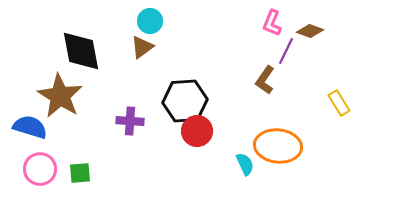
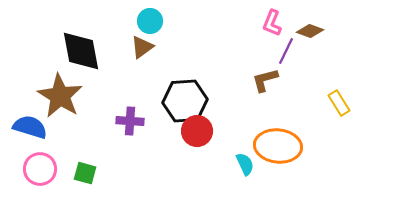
brown L-shape: rotated 40 degrees clockwise
green square: moved 5 px right; rotated 20 degrees clockwise
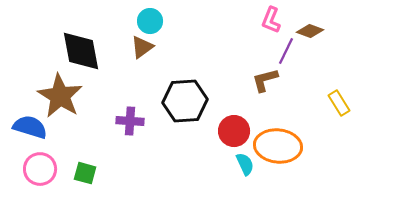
pink L-shape: moved 1 px left, 3 px up
red circle: moved 37 px right
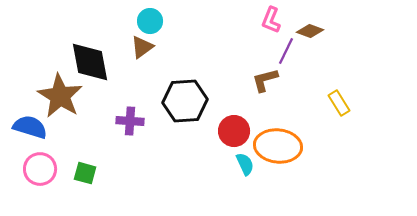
black diamond: moved 9 px right, 11 px down
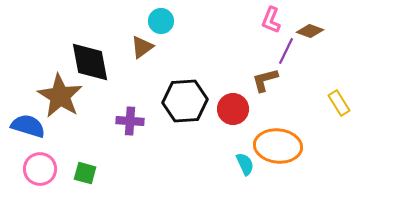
cyan circle: moved 11 px right
blue semicircle: moved 2 px left, 1 px up
red circle: moved 1 px left, 22 px up
